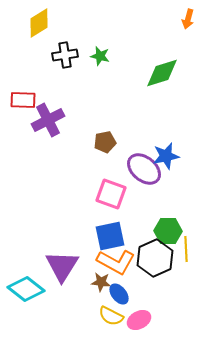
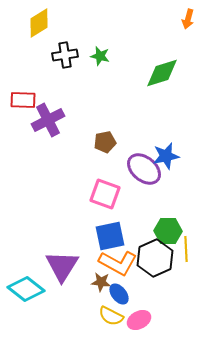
pink square: moved 6 px left
orange L-shape: moved 2 px right, 1 px down
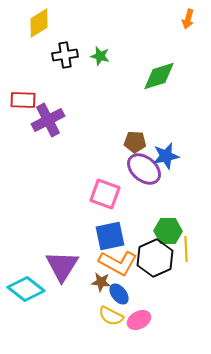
green diamond: moved 3 px left, 3 px down
brown pentagon: moved 30 px right; rotated 15 degrees clockwise
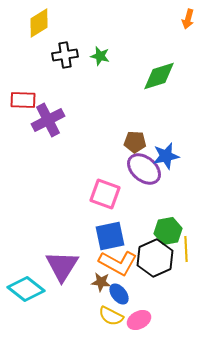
green hexagon: rotated 12 degrees counterclockwise
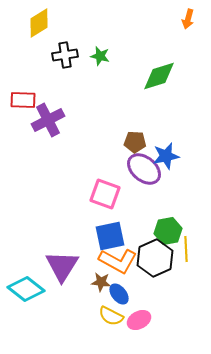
orange L-shape: moved 2 px up
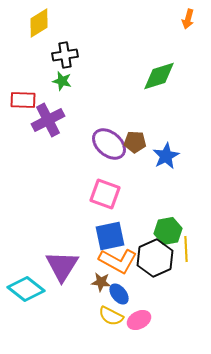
green star: moved 38 px left, 25 px down
blue star: rotated 16 degrees counterclockwise
purple ellipse: moved 35 px left, 25 px up
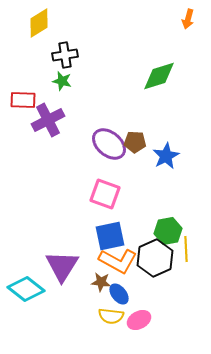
yellow semicircle: rotated 20 degrees counterclockwise
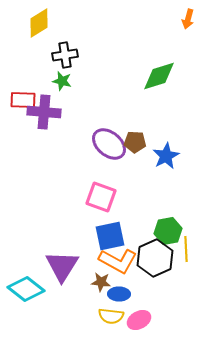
purple cross: moved 4 px left, 8 px up; rotated 32 degrees clockwise
pink square: moved 4 px left, 3 px down
blue ellipse: rotated 50 degrees counterclockwise
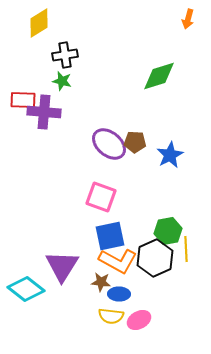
blue star: moved 4 px right, 1 px up
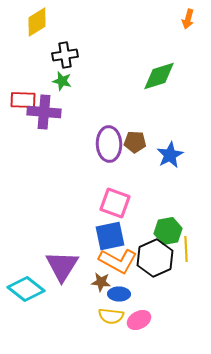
yellow diamond: moved 2 px left, 1 px up
purple ellipse: rotated 48 degrees clockwise
pink square: moved 14 px right, 6 px down
